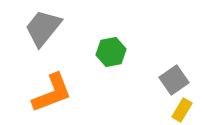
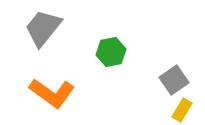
orange L-shape: rotated 57 degrees clockwise
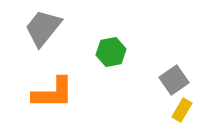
orange L-shape: moved 1 px right; rotated 36 degrees counterclockwise
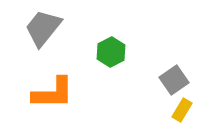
green hexagon: rotated 16 degrees counterclockwise
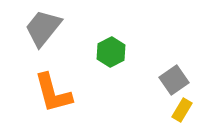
orange L-shape: rotated 75 degrees clockwise
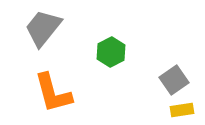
yellow rectangle: rotated 50 degrees clockwise
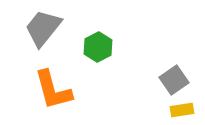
green hexagon: moved 13 px left, 5 px up
orange L-shape: moved 3 px up
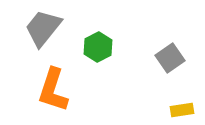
gray square: moved 4 px left, 22 px up
orange L-shape: rotated 33 degrees clockwise
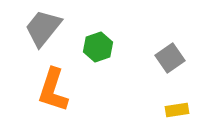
green hexagon: rotated 8 degrees clockwise
yellow rectangle: moved 5 px left
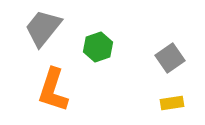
yellow rectangle: moved 5 px left, 7 px up
